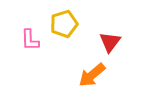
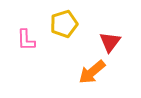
pink L-shape: moved 4 px left
orange arrow: moved 3 px up
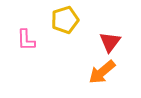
yellow pentagon: moved 1 px right, 4 px up
orange arrow: moved 10 px right
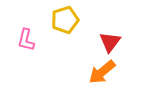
pink L-shape: rotated 15 degrees clockwise
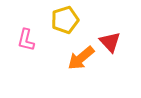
red triangle: rotated 20 degrees counterclockwise
orange arrow: moved 21 px left, 14 px up
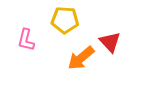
yellow pentagon: rotated 20 degrees clockwise
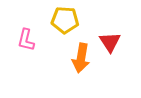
red triangle: rotated 10 degrees clockwise
orange arrow: rotated 40 degrees counterclockwise
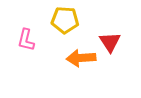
orange arrow: rotated 76 degrees clockwise
